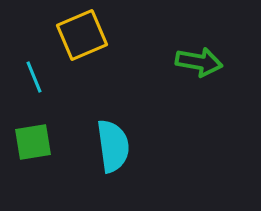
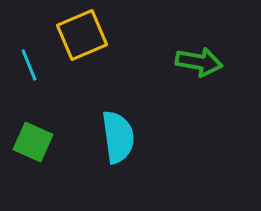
cyan line: moved 5 px left, 12 px up
green square: rotated 33 degrees clockwise
cyan semicircle: moved 5 px right, 9 px up
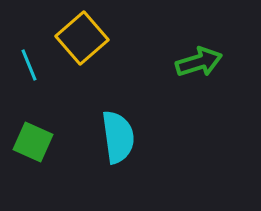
yellow square: moved 3 px down; rotated 18 degrees counterclockwise
green arrow: rotated 27 degrees counterclockwise
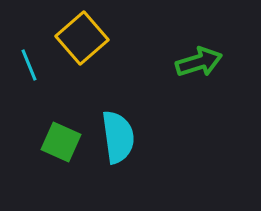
green square: moved 28 px right
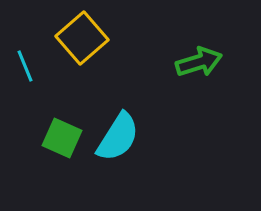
cyan line: moved 4 px left, 1 px down
cyan semicircle: rotated 40 degrees clockwise
green square: moved 1 px right, 4 px up
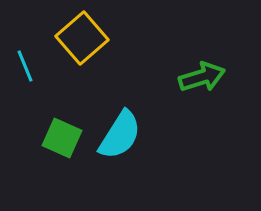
green arrow: moved 3 px right, 15 px down
cyan semicircle: moved 2 px right, 2 px up
